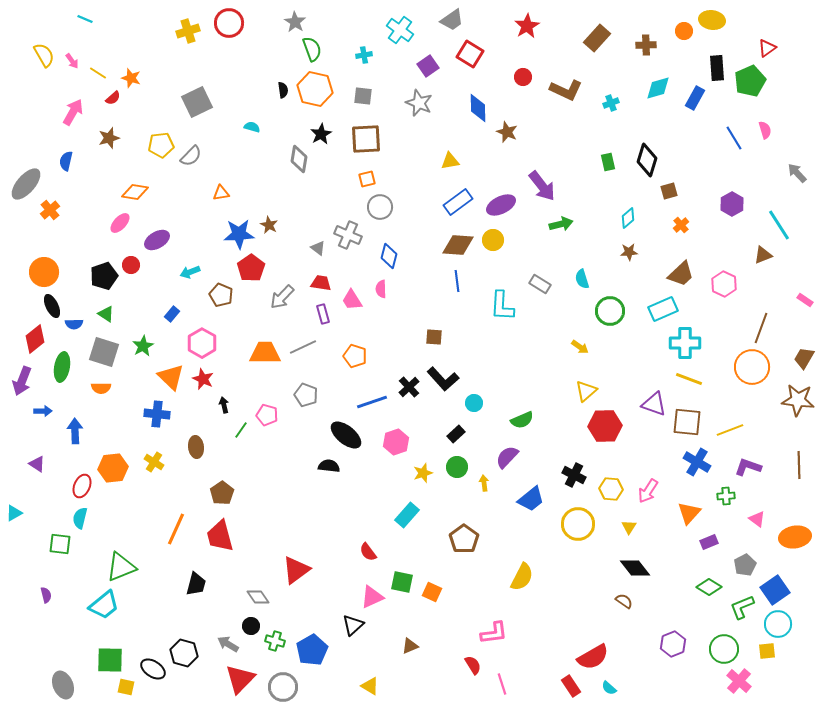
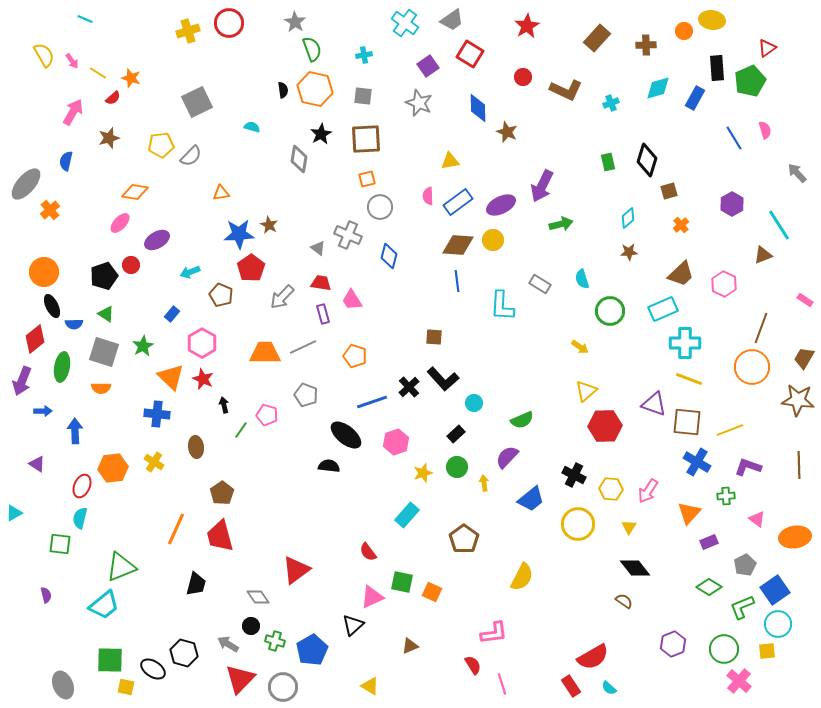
cyan cross at (400, 30): moved 5 px right, 7 px up
purple arrow at (542, 186): rotated 64 degrees clockwise
pink semicircle at (381, 289): moved 47 px right, 93 px up
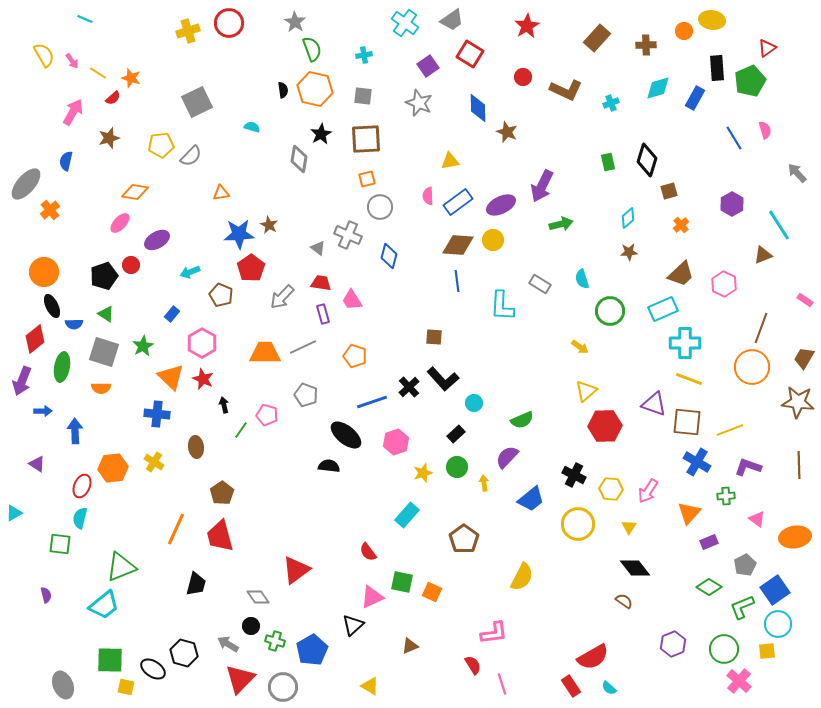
brown star at (798, 400): moved 2 px down
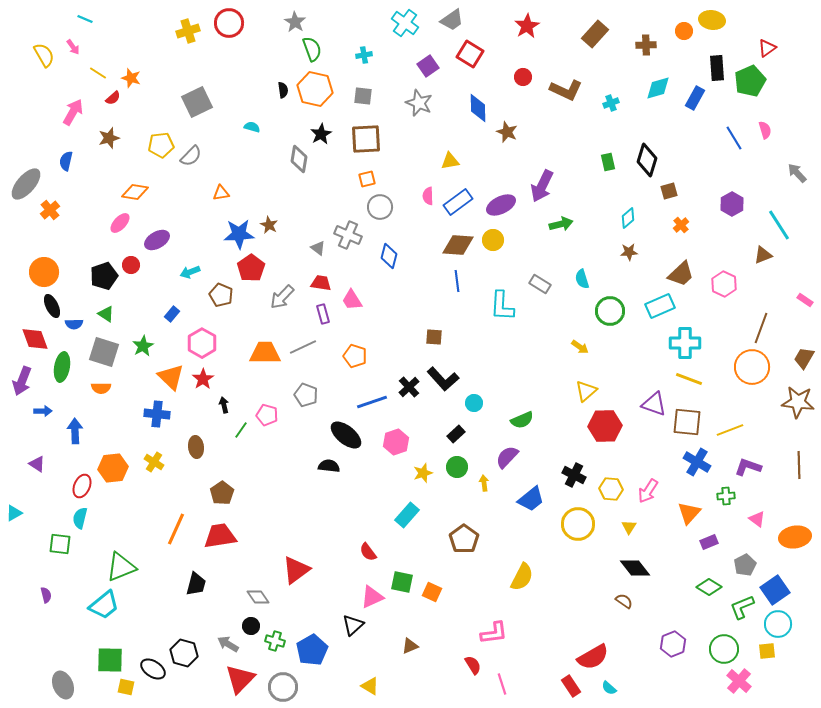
brown rectangle at (597, 38): moved 2 px left, 4 px up
pink arrow at (72, 61): moved 1 px right, 14 px up
cyan rectangle at (663, 309): moved 3 px left, 3 px up
red diamond at (35, 339): rotated 72 degrees counterclockwise
red star at (203, 379): rotated 15 degrees clockwise
red trapezoid at (220, 536): rotated 96 degrees clockwise
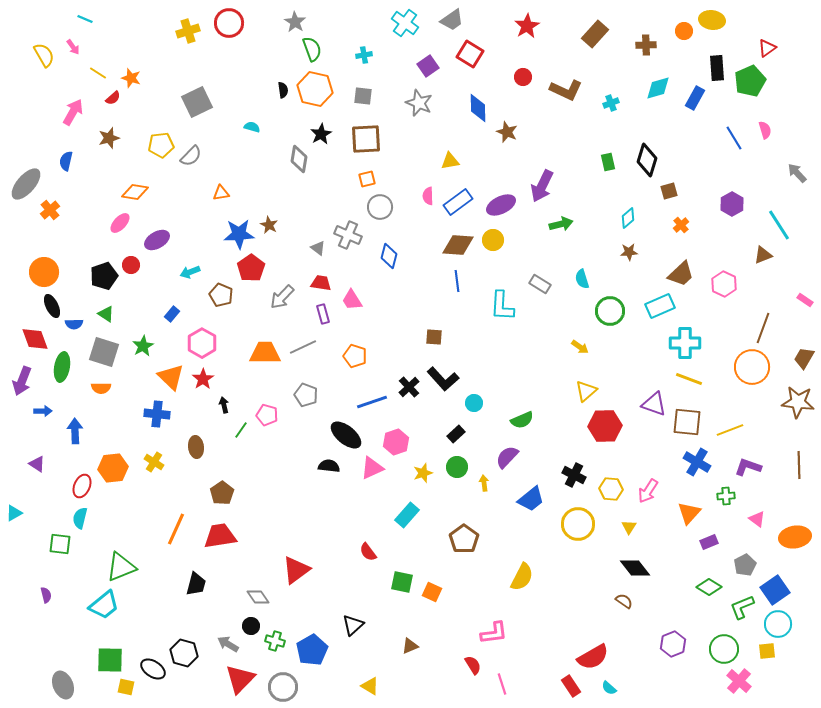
brown line at (761, 328): moved 2 px right
pink triangle at (372, 597): moved 129 px up
